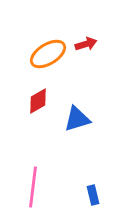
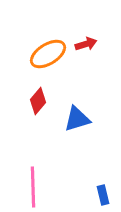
red diamond: rotated 20 degrees counterclockwise
pink line: rotated 9 degrees counterclockwise
blue rectangle: moved 10 px right
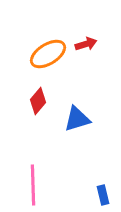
pink line: moved 2 px up
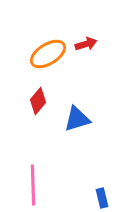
blue rectangle: moved 1 px left, 3 px down
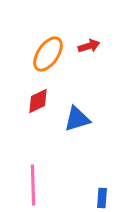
red arrow: moved 3 px right, 2 px down
orange ellipse: rotated 24 degrees counterclockwise
red diamond: rotated 24 degrees clockwise
blue rectangle: rotated 18 degrees clockwise
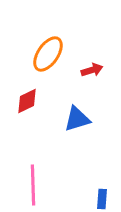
red arrow: moved 3 px right, 24 px down
red diamond: moved 11 px left
blue rectangle: moved 1 px down
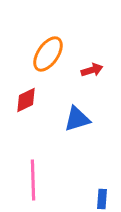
red diamond: moved 1 px left, 1 px up
pink line: moved 5 px up
